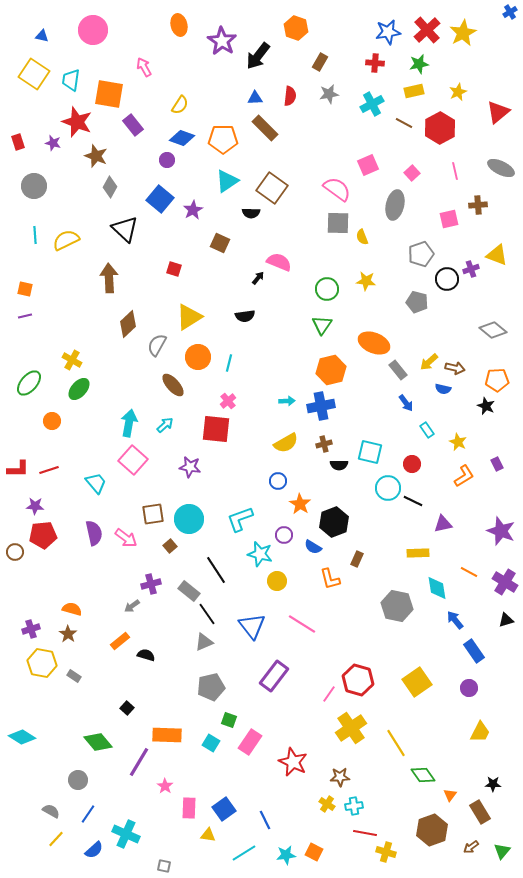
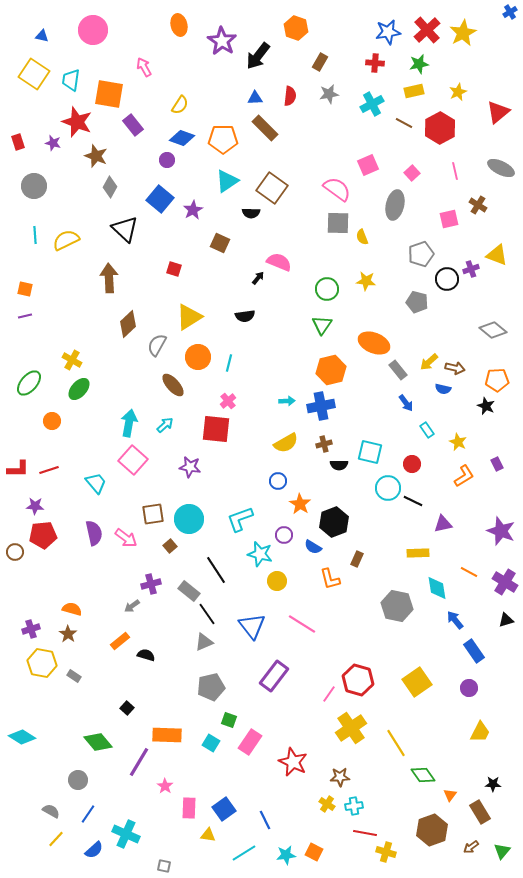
brown cross at (478, 205): rotated 36 degrees clockwise
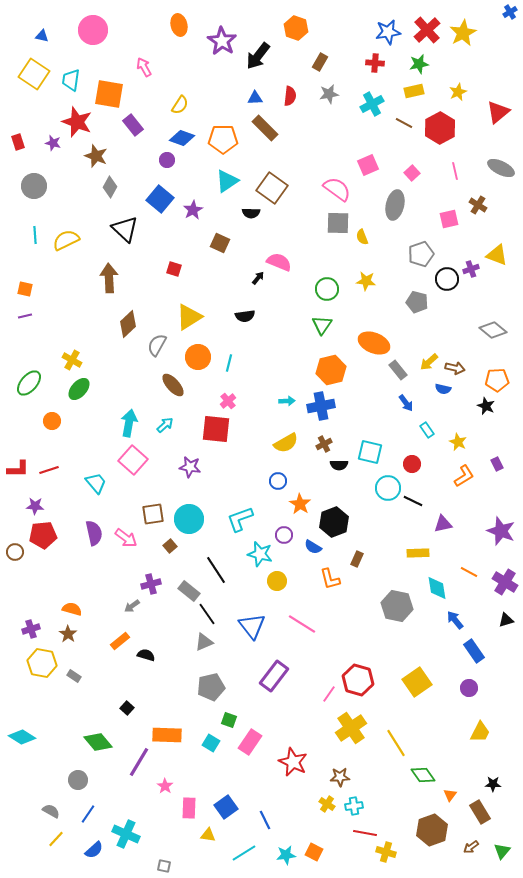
brown cross at (324, 444): rotated 14 degrees counterclockwise
blue square at (224, 809): moved 2 px right, 2 px up
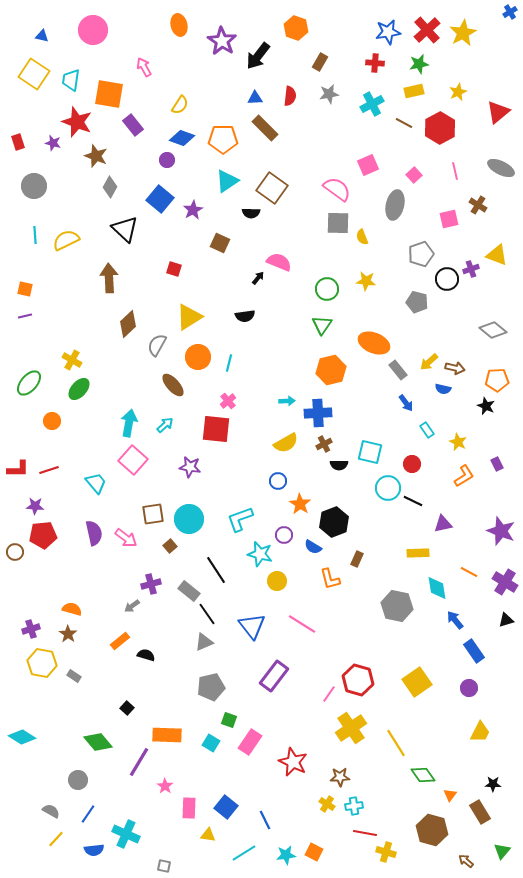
pink square at (412, 173): moved 2 px right, 2 px down
blue cross at (321, 406): moved 3 px left, 7 px down; rotated 8 degrees clockwise
blue square at (226, 807): rotated 15 degrees counterclockwise
brown hexagon at (432, 830): rotated 24 degrees counterclockwise
brown arrow at (471, 847): moved 5 px left, 14 px down; rotated 77 degrees clockwise
blue semicircle at (94, 850): rotated 36 degrees clockwise
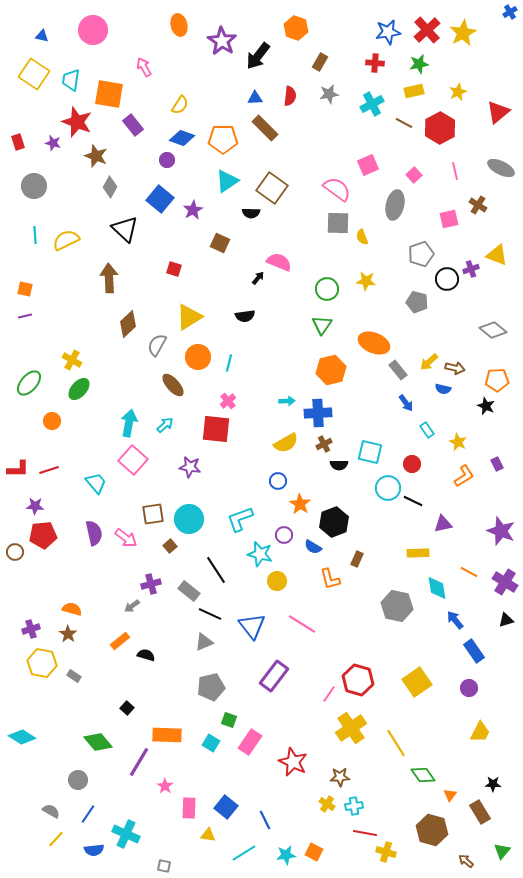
black line at (207, 614): moved 3 px right; rotated 30 degrees counterclockwise
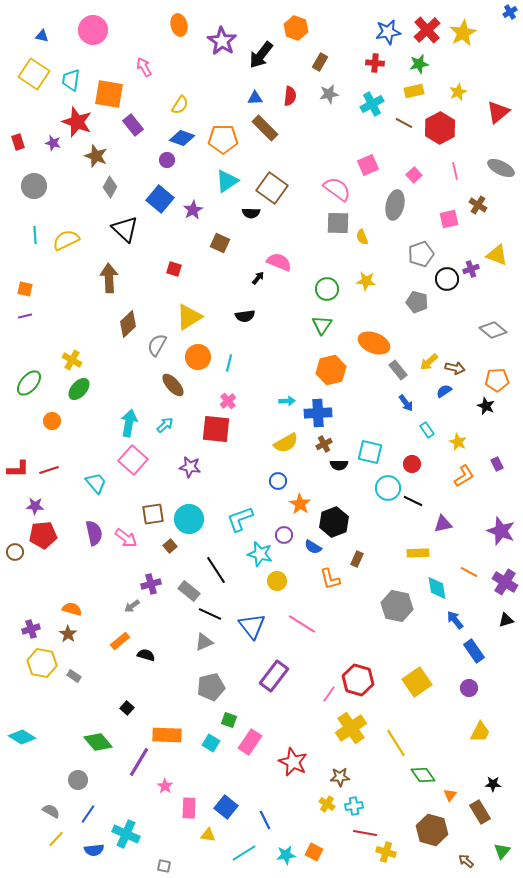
black arrow at (258, 56): moved 3 px right, 1 px up
blue semicircle at (443, 389): moved 1 px right, 2 px down; rotated 133 degrees clockwise
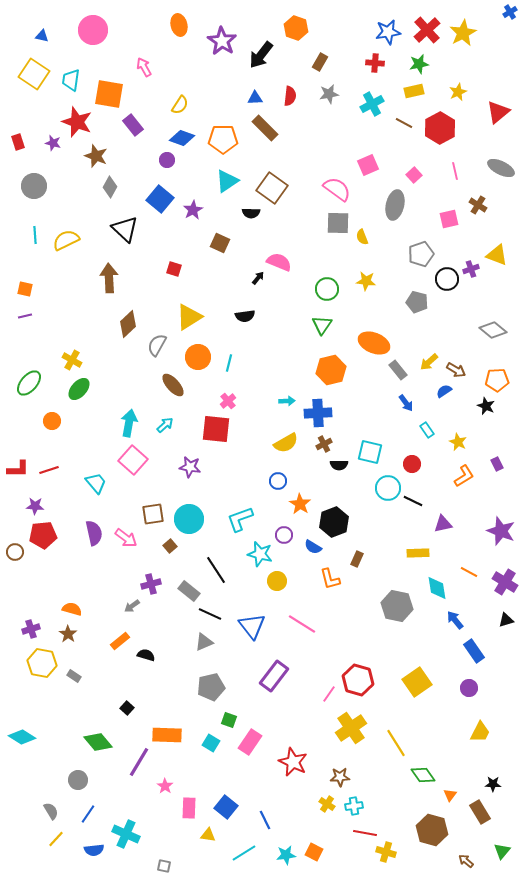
brown arrow at (455, 368): moved 1 px right, 2 px down; rotated 18 degrees clockwise
gray semicircle at (51, 811): rotated 30 degrees clockwise
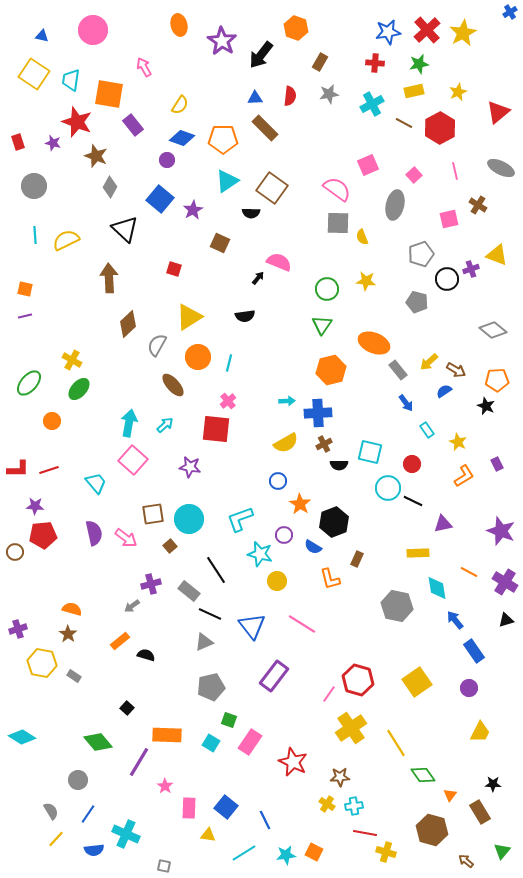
purple cross at (31, 629): moved 13 px left
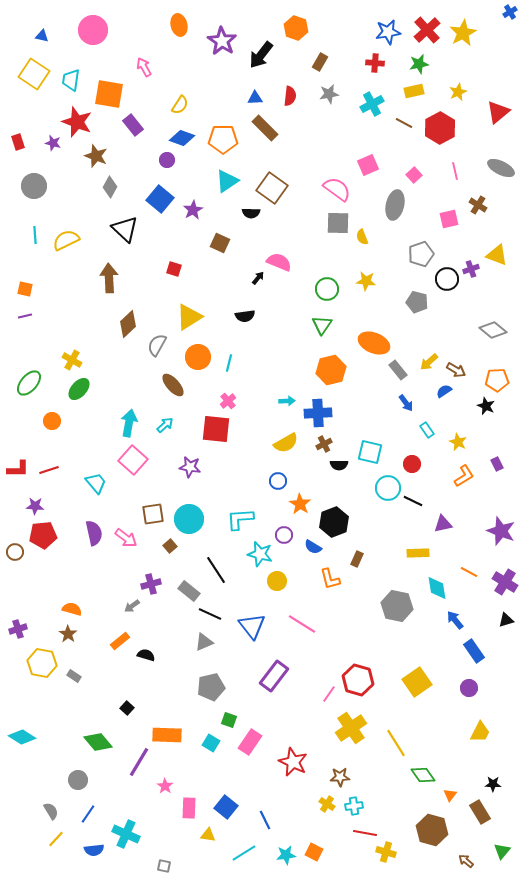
cyan L-shape at (240, 519): rotated 16 degrees clockwise
